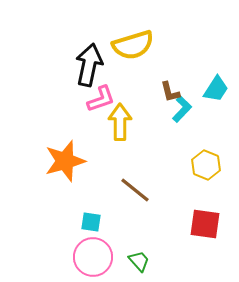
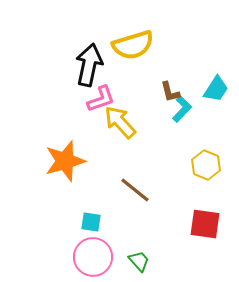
yellow arrow: rotated 42 degrees counterclockwise
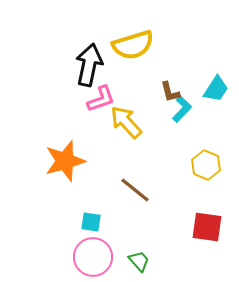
yellow arrow: moved 6 px right
red square: moved 2 px right, 3 px down
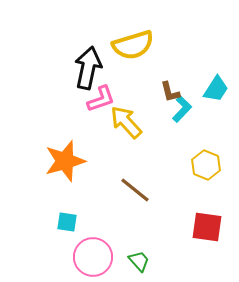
black arrow: moved 1 px left, 3 px down
cyan square: moved 24 px left
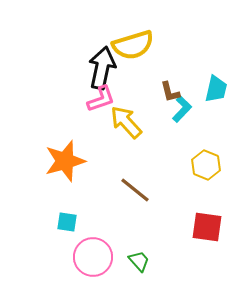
black arrow: moved 14 px right
cyan trapezoid: rotated 20 degrees counterclockwise
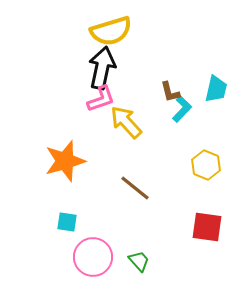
yellow semicircle: moved 22 px left, 14 px up
brown line: moved 2 px up
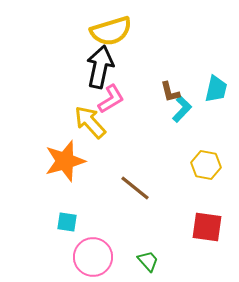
black arrow: moved 2 px left, 1 px up
pink L-shape: moved 10 px right; rotated 12 degrees counterclockwise
yellow arrow: moved 36 px left
yellow hexagon: rotated 12 degrees counterclockwise
green trapezoid: moved 9 px right
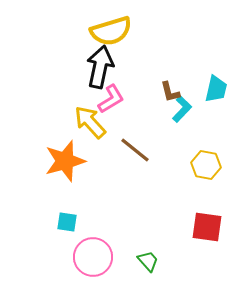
brown line: moved 38 px up
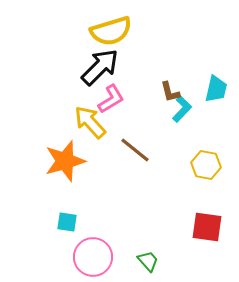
black arrow: rotated 33 degrees clockwise
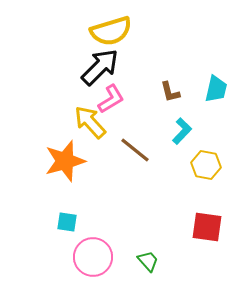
cyan L-shape: moved 22 px down
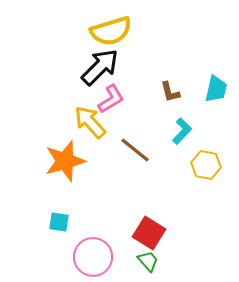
cyan square: moved 8 px left
red square: moved 58 px left, 6 px down; rotated 24 degrees clockwise
